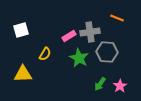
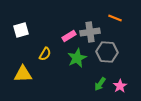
orange line: moved 2 px left
green star: moved 2 px left; rotated 18 degrees clockwise
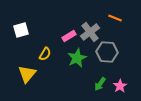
gray cross: rotated 30 degrees counterclockwise
yellow triangle: moved 4 px right; rotated 48 degrees counterclockwise
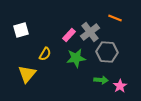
pink rectangle: moved 1 px up; rotated 16 degrees counterclockwise
green star: moved 1 px left; rotated 18 degrees clockwise
green arrow: moved 1 px right, 4 px up; rotated 120 degrees counterclockwise
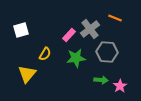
gray cross: moved 3 px up
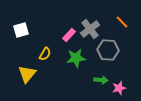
orange line: moved 7 px right, 4 px down; rotated 24 degrees clockwise
gray hexagon: moved 1 px right, 2 px up
pink star: moved 1 px left, 2 px down; rotated 16 degrees clockwise
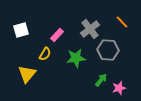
pink rectangle: moved 12 px left
green arrow: rotated 56 degrees counterclockwise
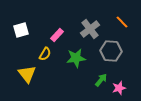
gray hexagon: moved 3 px right, 1 px down
yellow triangle: rotated 18 degrees counterclockwise
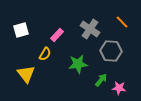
gray cross: rotated 18 degrees counterclockwise
green star: moved 2 px right, 6 px down
yellow triangle: moved 1 px left
pink star: rotated 24 degrees clockwise
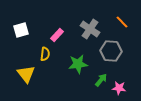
yellow semicircle: rotated 24 degrees counterclockwise
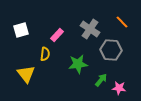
gray hexagon: moved 1 px up
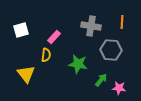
orange line: rotated 48 degrees clockwise
gray cross: moved 1 px right, 3 px up; rotated 24 degrees counterclockwise
pink rectangle: moved 3 px left, 2 px down
yellow semicircle: moved 1 px right, 1 px down
green star: rotated 18 degrees clockwise
